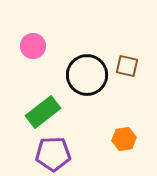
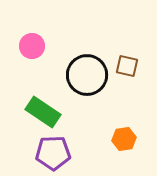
pink circle: moved 1 px left
green rectangle: rotated 72 degrees clockwise
purple pentagon: moved 1 px up
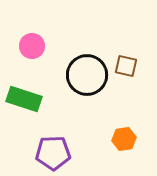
brown square: moved 1 px left
green rectangle: moved 19 px left, 13 px up; rotated 16 degrees counterclockwise
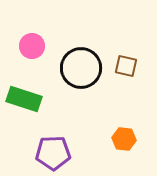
black circle: moved 6 px left, 7 px up
orange hexagon: rotated 15 degrees clockwise
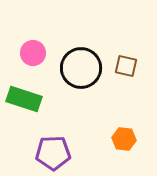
pink circle: moved 1 px right, 7 px down
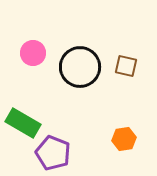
black circle: moved 1 px left, 1 px up
green rectangle: moved 1 px left, 24 px down; rotated 12 degrees clockwise
orange hexagon: rotated 15 degrees counterclockwise
purple pentagon: rotated 24 degrees clockwise
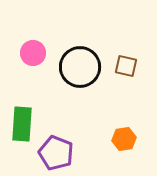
green rectangle: moved 1 px left, 1 px down; rotated 64 degrees clockwise
purple pentagon: moved 3 px right
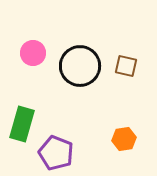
black circle: moved 1 px up
green rectangle: rotated 12 degrees clockwise
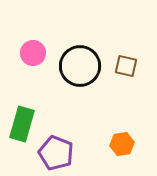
orange hexagon: moved 2 px left, 5 px down
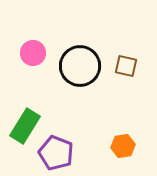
green rectangle: moved 3 px right, 2 px down; rotated 16 degrees clockwise
orange hexagon: moved 1 px right, 2 px down
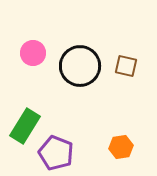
orange hexagon: moved 2 px left, 1 px down
